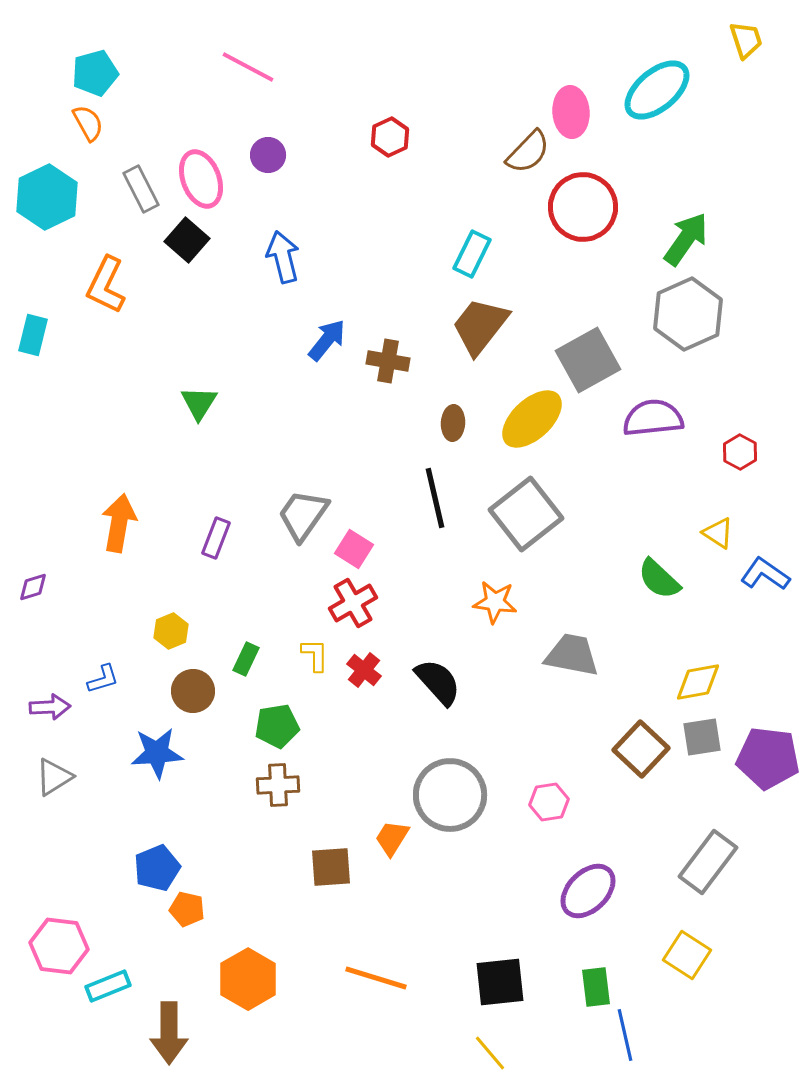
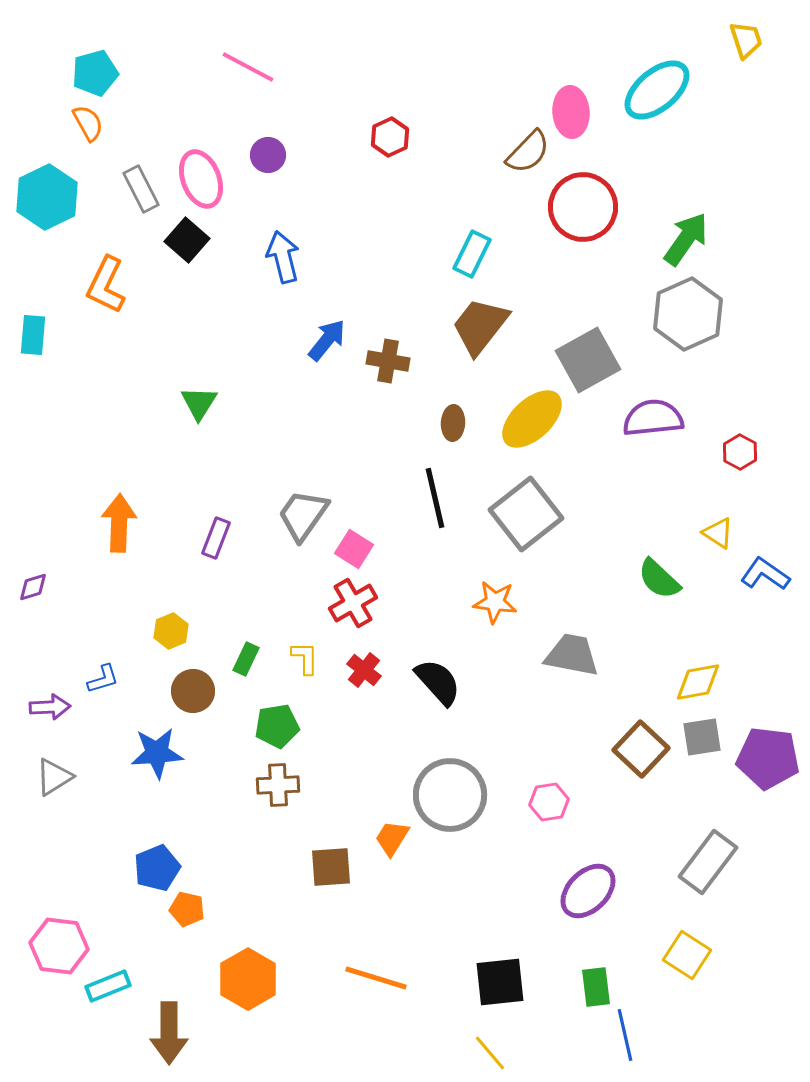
cyan rectangle at (33, 335): rotated 9 degrees counterclockwise
orange arrow at (119, 523): rotated 8 degrees counterclockwise
yellow L-shape at (315, 655): moved 10 px left, 3 px down
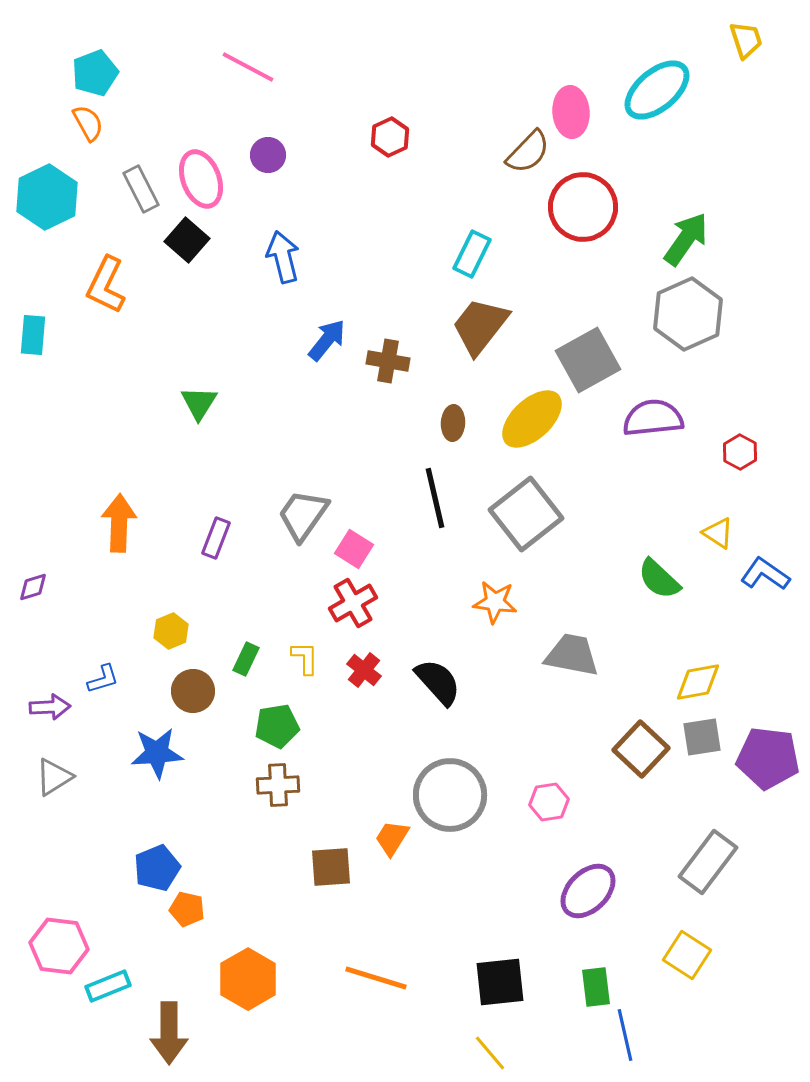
cyan pentagon at (95, 73): rotated 6 degrees counterclockwise
